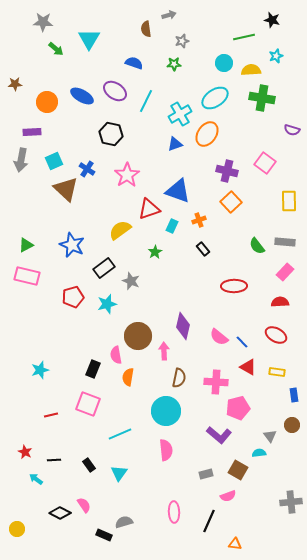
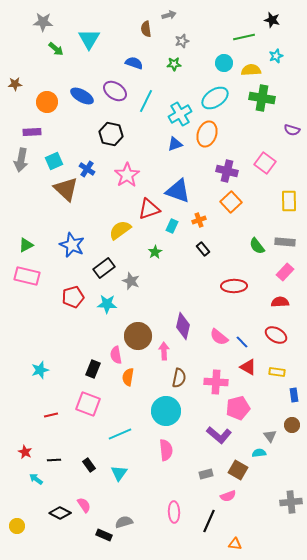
orange ellipse at (207, 134): rotated 15 degrees counterclockwise
cyan star at (107, 304): rotated 18 degrees clockwise
yellow circle at (17, 529): moved 3 px up
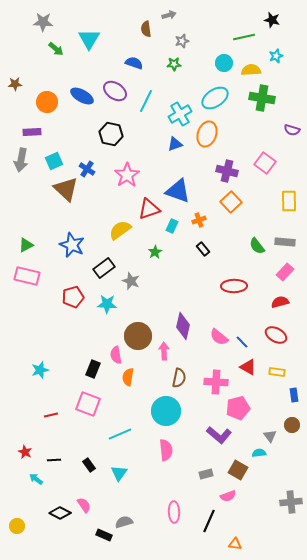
red semicircle at (280, 302): rotated 12 degrees counterclockwise
